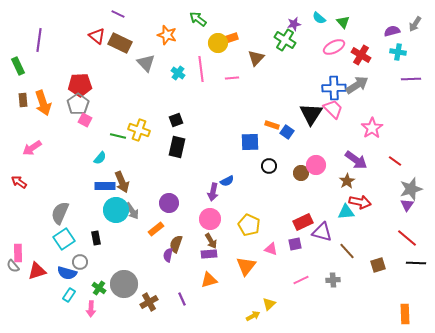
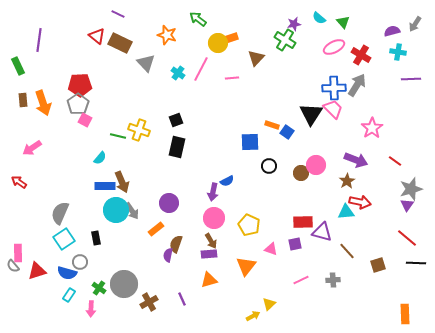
pink line at (201, 69): rotated 35 degrees clockwise
gray arrow at (357, 85): rotated 25 degrees counterclockwise
purple arrow at (356, 160): rotated 15 degrees counterclockwise
pink circle at (210, 219): moved 4 px right, 1 px up
red rectangle at (303, 222): rotated 24 degrees clockwise
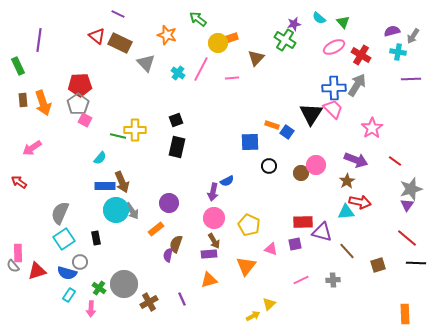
gray arrow at (415, 24): moved 2 px left, 12 px down
yellow cross at (139, 130): moved 4 px left; rotated 20 degrees counterclockwise
brown arrow at (211, 241): moved 3 px right
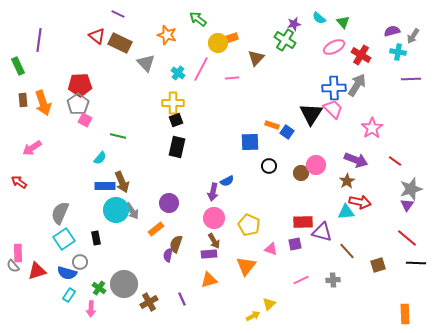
yellow cross at (135, 130): moved 38 px right, 27 px up
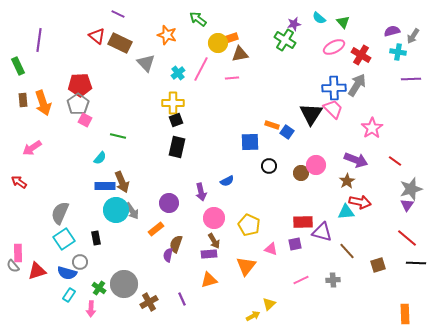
brown triangle at (256, 58): moved 16 px left, 4 px up; rotated 36 degrees clockwise
cyan cross at (178, 73): rotated 16 degrees clockwise
purple arrow at (213, 192): moved 12 px left; rotated 24 degrees counterclockwise
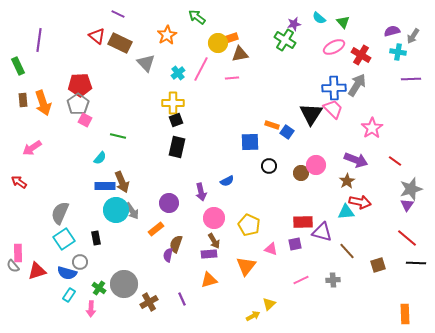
green arrow at (198, 19): moved 1 px left, 2 px up
orange star at (167, 35): rotated 24 degrees clockwise
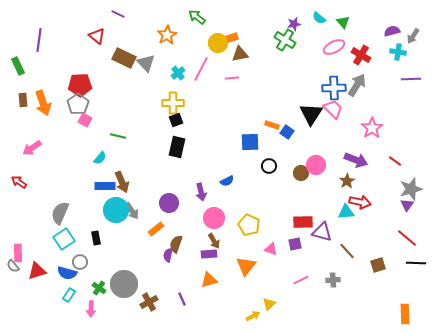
brown rectangle at (120, 43): moved 4 px right, 15 px down
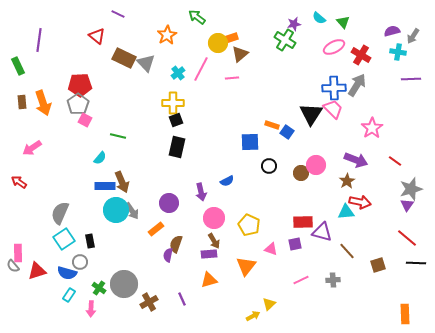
brown triangle at (240, 54): rotated 30 degrees counterclockwise
brown rectangle at (23, 100): moved 1 px left, 2 px down
black rectangle at (96, 238): moved 6 px left, 3 px down
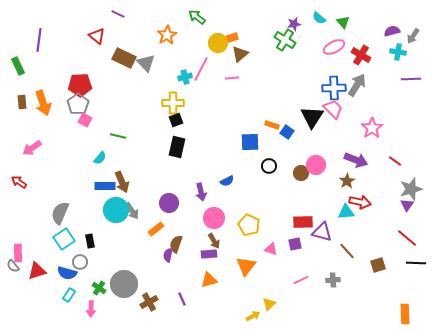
cyan cross at (178, 73): moved 7 px right, 4 px down; rotated 24 degrees clockwise
black triangle at (311, 114): moved 1 px right, 3 px down
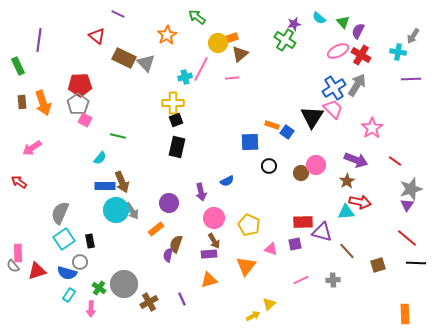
purple semicircle at (392, 31): moved 34 px left; rotated 49 degrees counterclockwise
pink ellipse at (334, 47): moved 4 px right, 4 px down
blue cross at (334, 88): rotated 30 degrees counterclockwise
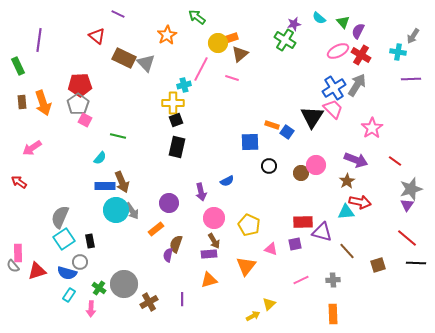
cyan cross at (185, 77): moved 1 px left, 8 px down
pink line at (232, 78): rotated 24 degrees clockwise
gray semicircle at (60, 213): moved 4 px down
purple line at (182, 299): rotated 24 degrees clockwise
orange rectangle at (405, 314): moved 72 px left
